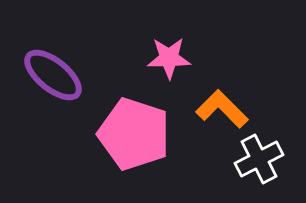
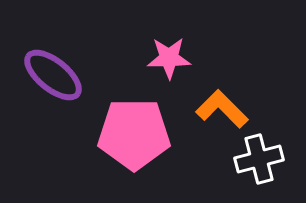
pink pentagon: rotated 18 degrees counterclockwise
white cross: rotated 12 degrees clockwise
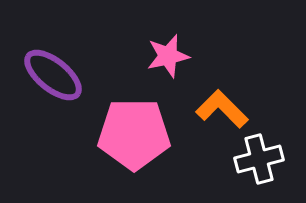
pink star: moved 1 px left, 2 px up; rotated 12 degrees counterclockwise
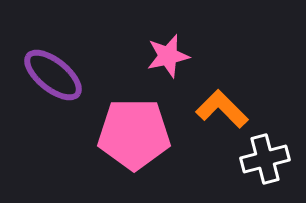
white cross: moved 6 px right
